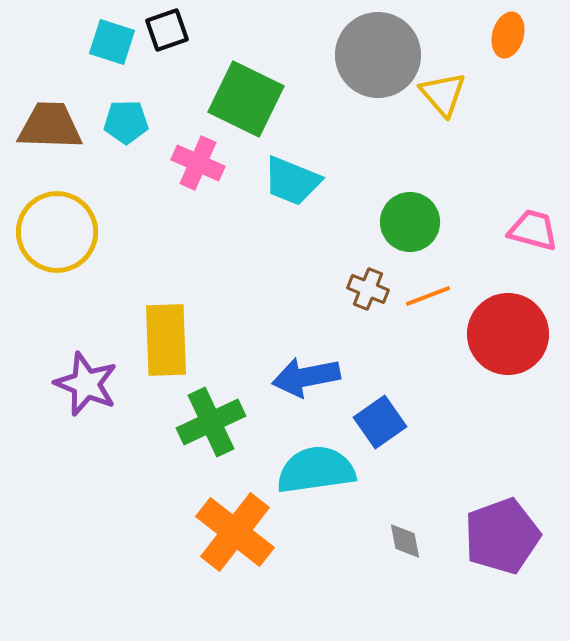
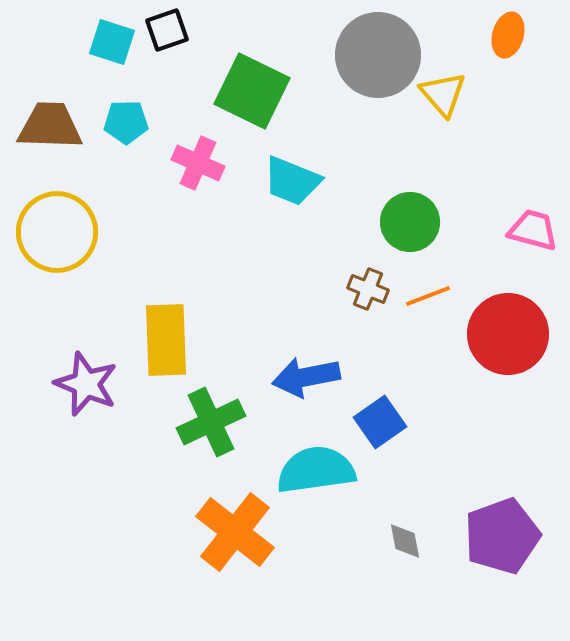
green square: moved 6 px right, 8 px up
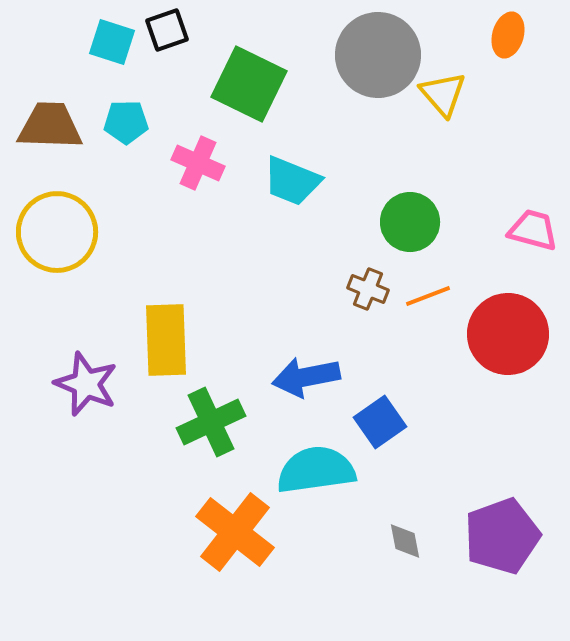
green square: moved 3 px left, 7 px up
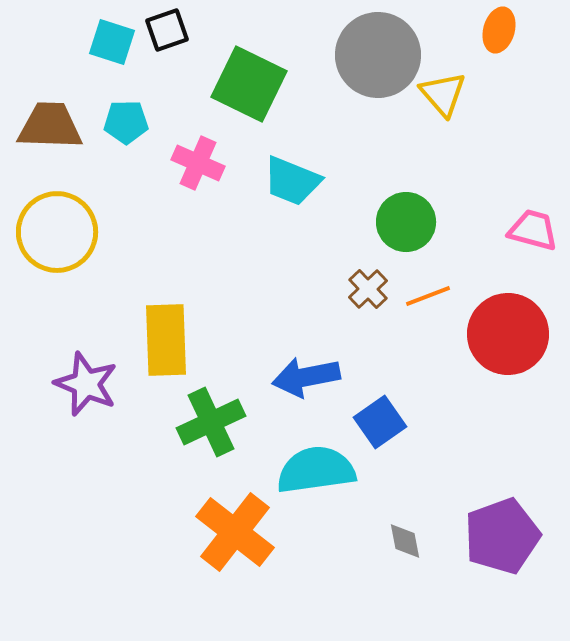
orange ellipse: moved 9 px left, 5 px up
green circle: moved 4 px left
brown cross: rotated 24 degrees clockwise
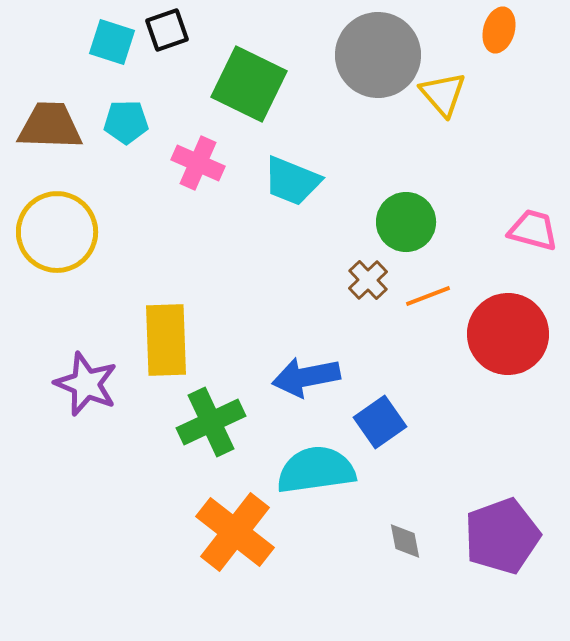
brown cross: moved 9 px up
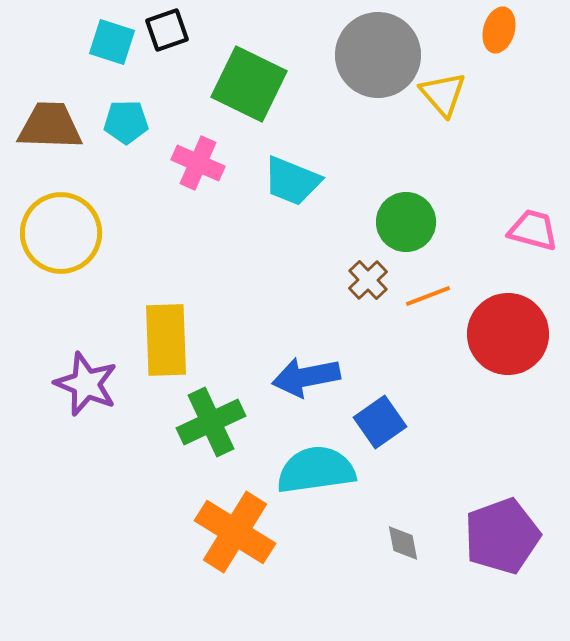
yellow circle: moved 4 px right, 1 px down
orange cross: rotated 6 degrees counterclockwise
gray diamond: moved 2 px left, 2 px down
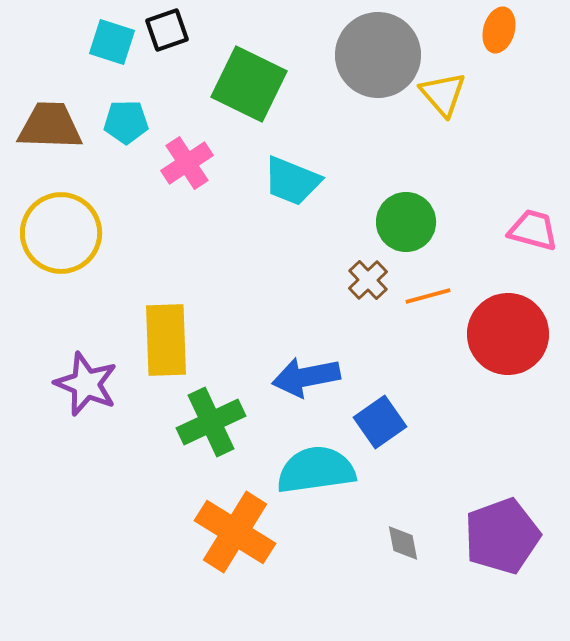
pink cross: moved 11 px left; rotated 33 degrees clockwise
orange line: rotated 6 degrees clockwise
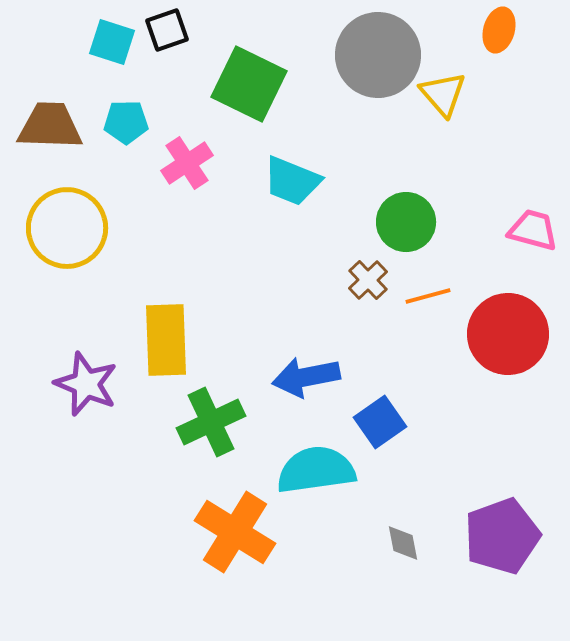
yellow circle: moved 6 px right, 5 px up
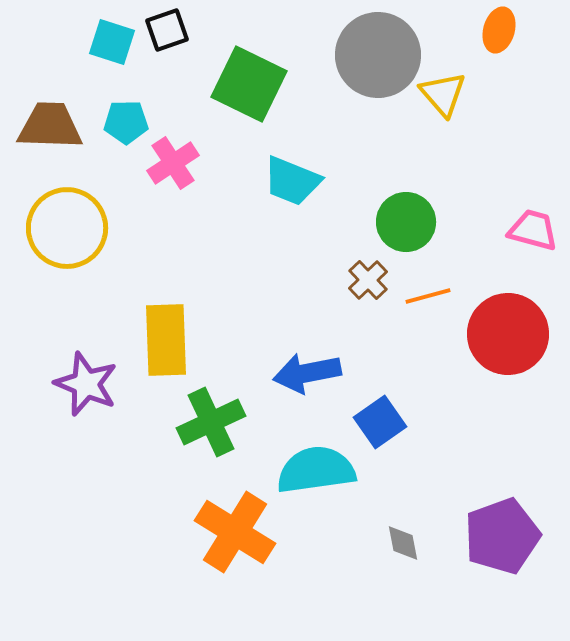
pink cross: moved 14 px left
blue arrow: moved 1 px right, 4 px up
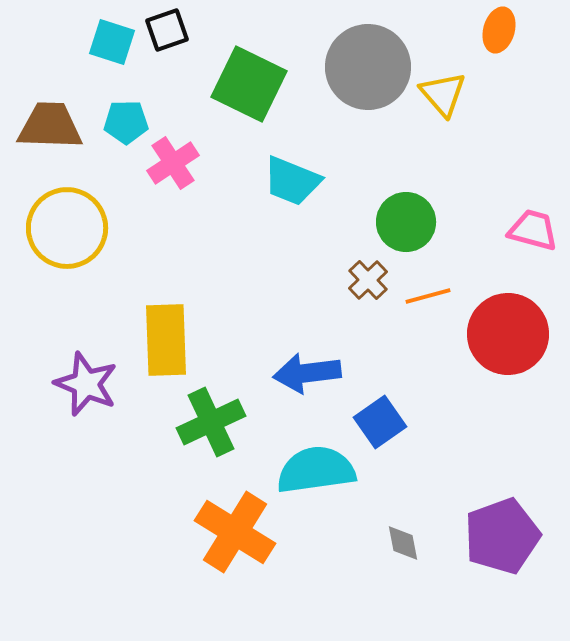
gray circle: moved 10 px left, 12 px down
blue arrow: rotated 4 degrees clockwise
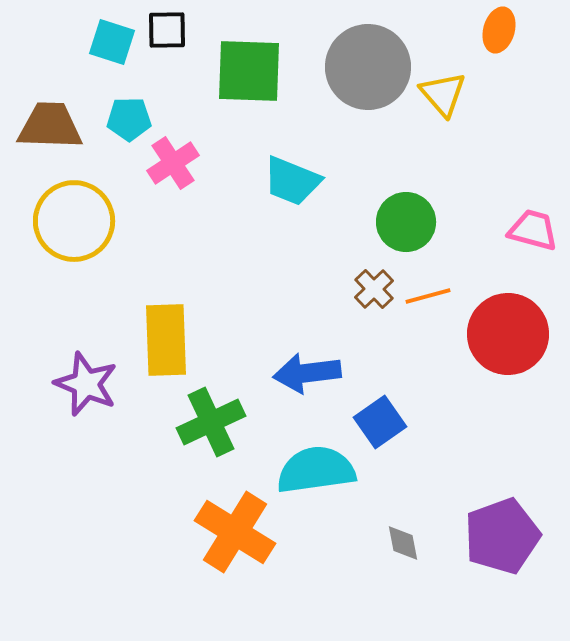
black square: rotated 18 degrees clockwise
green square: moved 13 px up; rotated 24 degrees counterclockwise
cyan pentagon: moved 3 px right, 3 px up
yellow circle: moved 7 px right, 7 px up
brown cross: moved 6 px right, 9 px down
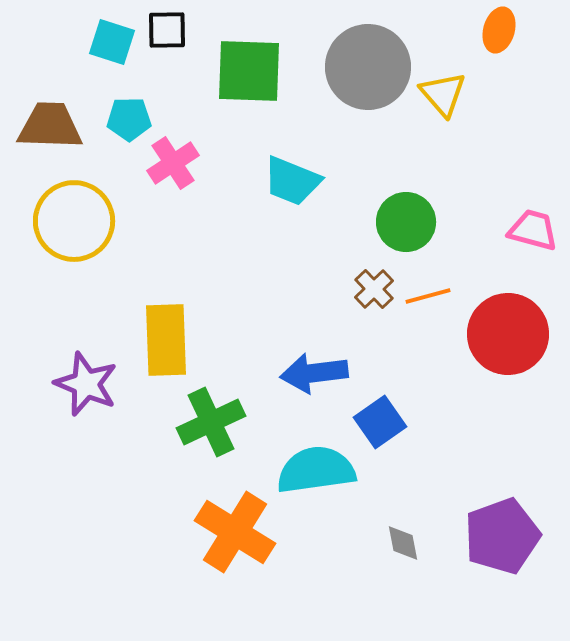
blue arrow: moved 7 px right
